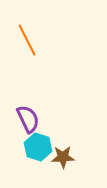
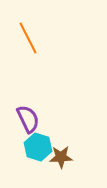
orange line: moved 1 px right, 2 px up
brown star: moved 2 px left
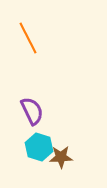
purple semicircle: moved 4 px right, 8 px up
cyan hexagon: moved 1 px right
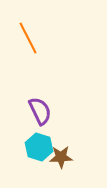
purple semicircle: moved 8 px right
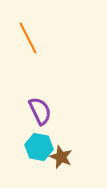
cyan hexagon: rotated 8 degrees counterclockwise
brown star: rotated 25 degrees clockwise
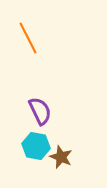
cyan hexagon: moved 3 px left, 1 px up
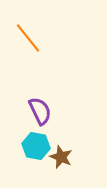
orange line: rotated 12 degrees counterclockwise
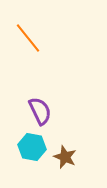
cyan hexagon: moved 4 px left, 1 px down
brown star: moved 4 px right
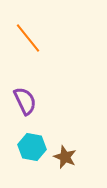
purple semicircle: moved 15 px left, 10 px up
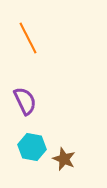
orange line: rotated 12 degrees clockwise
brown star: moved 1 px left, 2 px down
